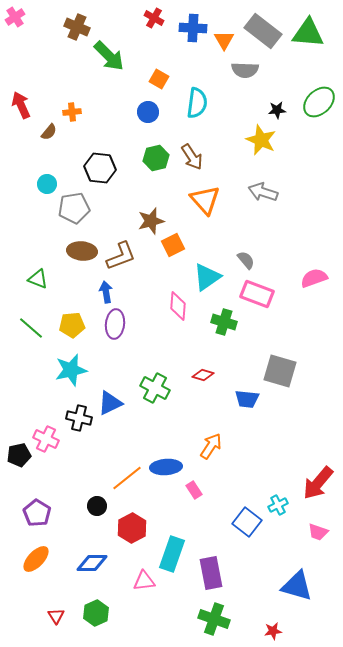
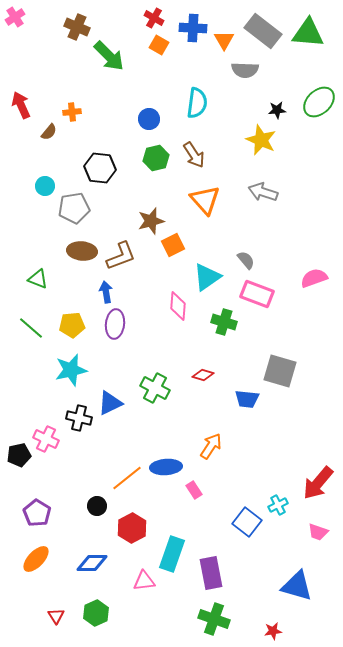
orange square at (159, 79): moved 34 px up
blue circle at (148, 112): moved 1 px right, 7 px down
brown arrow at (192, 157): moved 2 px right, 2 px up
cyan circle at (47, 184): moved 2 px left, 2 px down
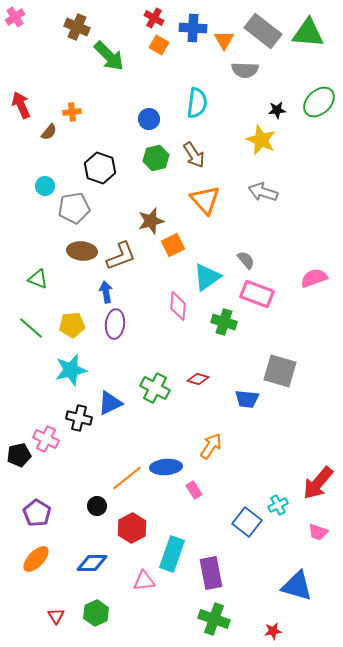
black hexagon at (100, 168): rotated 12 degrees clockwise
red diamond at (203, 375): moved 5 px left, 4 px down
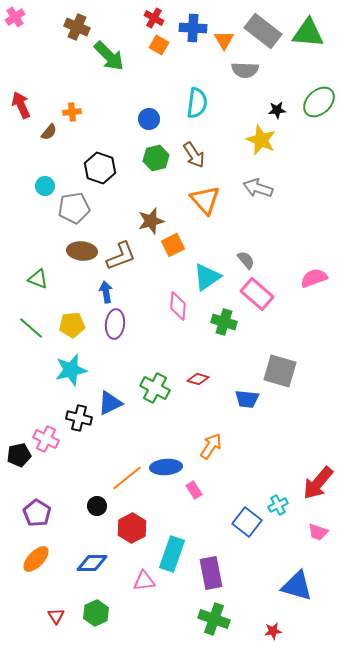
gray arrow at (263, 192): moved 5 px left, 4 px up
pink rectangle at (257, 294): rotated 20 degrees clockwise
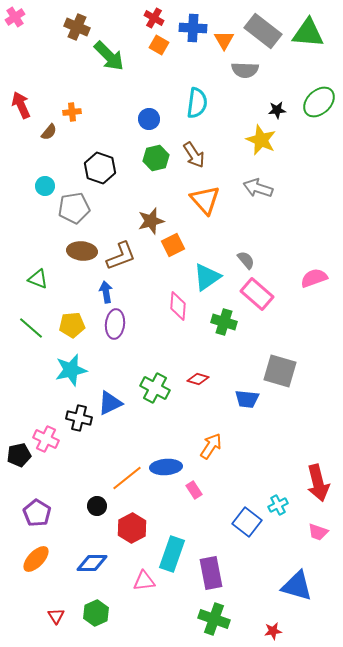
red arrow at (318, 483): rotated 54 degrees counterclockwise
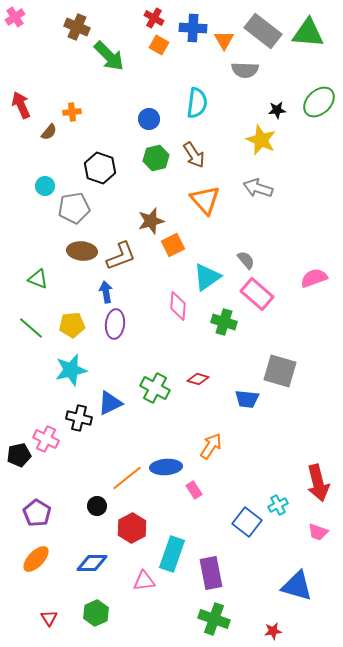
red triangle at (56, 616): moved 7 px left, 2 px down
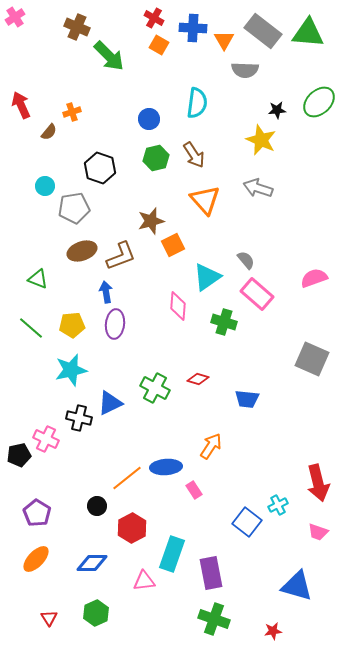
orange cross at (72, 112): rotated 12 degrees counterclockwise
brown ellipse at (82, 251): rotated 24 degrees counterclockwise
gray square at (280, 371): moved 32 px right, 12 px up; rotated 8 degrees clockwise
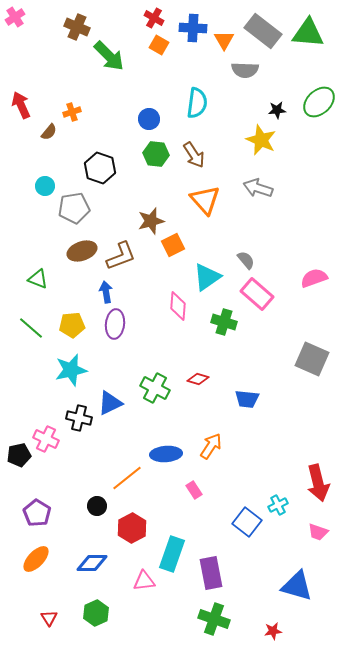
green hexagon at (156, 158): moved 4 px up; rotated 20 degrees clockwise
blue ellipse at (166, 467): moved 13 px up
